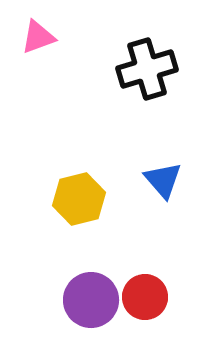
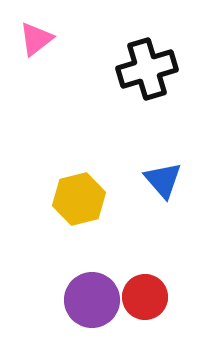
pink triangle: moved 2 px left, 2 px down; rotated 18 degrees counterclockwise
purple circle: moved 1 px right
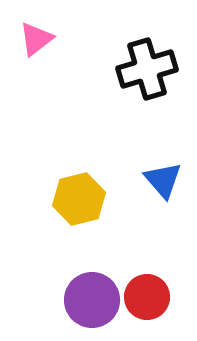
red circle: moved 2 px right
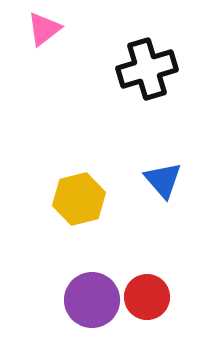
pink triangle: moved 8 px right, 10 px up
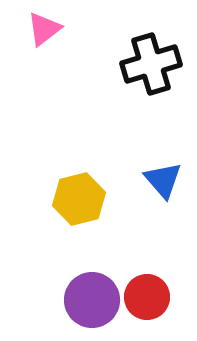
black cross: moved 4 px right, 5 px up
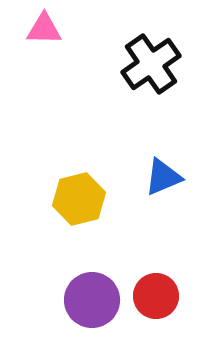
pink triangle: rotated 39 degrees clockwise
black cross: rotated 18 degrees counterclockwise
blue triangle: moved 3 px up; rotated 48 degrees clockwise
red circle: moved 9 px right, 1 px up
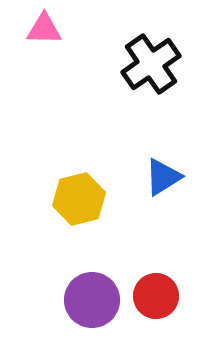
blue triangle: rotated 9 degrees counterclockwise
